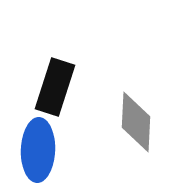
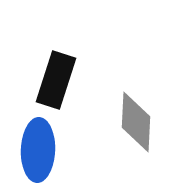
black rectangle: moved 1 px right, 7 px up
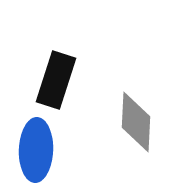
blue ellipse: moved 2 px left
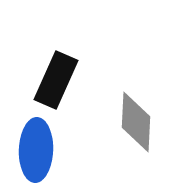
black rectangle: rotated 6 degrees clockwise
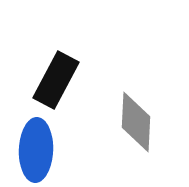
black rectangle: rotated 4 degrees clockwise
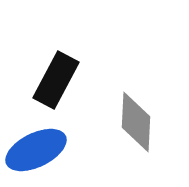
blue ellipse: rotated 62 degrees clockwise
